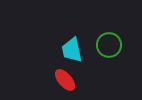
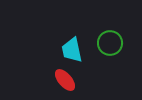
green circle: moved 1 px right, 2 px up
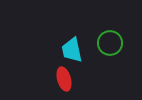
red ellipse: moved 1 px left, 1 px up; rotated 25 degrees clockwise
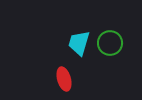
cyan trapezoid: moved 7 px right, 7 px up; rotated 28 degrees clockwise
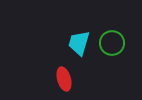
green circle: moved 2 px right
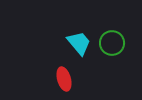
cyan trapezoid: rotated 124 degrees clockwise
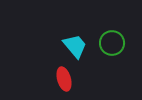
cyan trapezoid: moved 4 px left, 3 px down
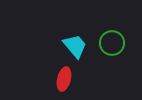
red ellipse: rotated 30 degrees clockwise
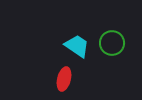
cyan trapezoid: moved 2 px right; rotated 16 degrees counterclockwise
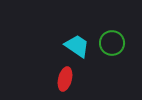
red ellipse: moved 1 px right
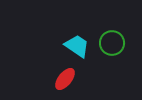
red ellipse: rotated 25 degrees clockwise
